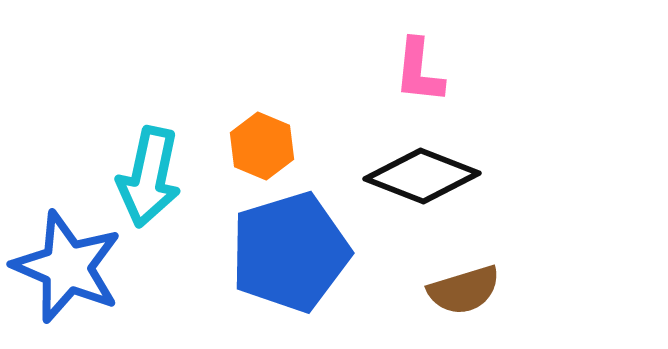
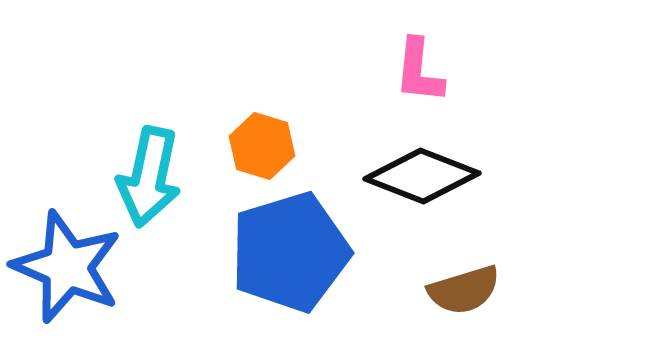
orange hexagon: rotated 6 degrees counterclockwise
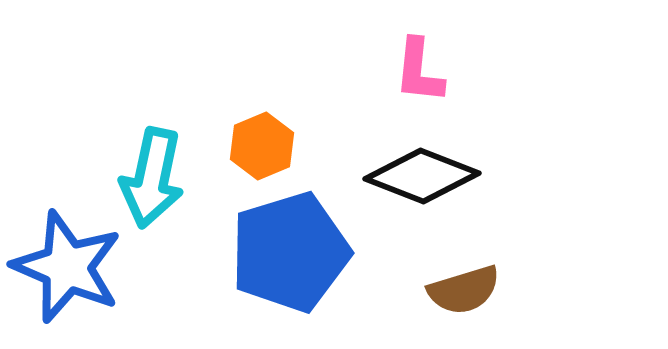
orange hexagon: rotated 20 degrees clockwise
cyan arrow: moved 3 px right, 1 px down
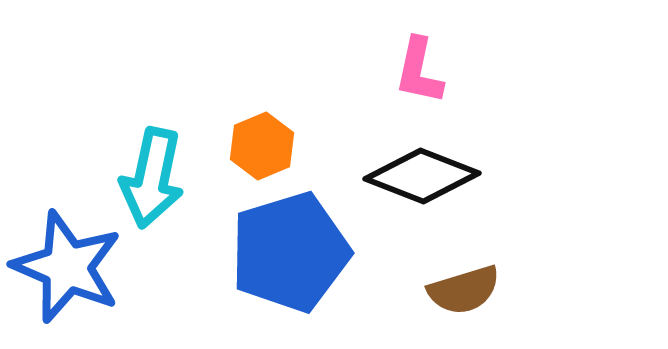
pink L-shape: rotated 6 degrees clockwise
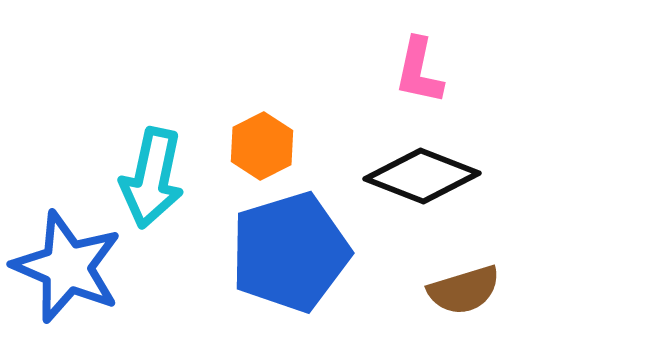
orange hexagon: rotated 4 degrees counterclockwise
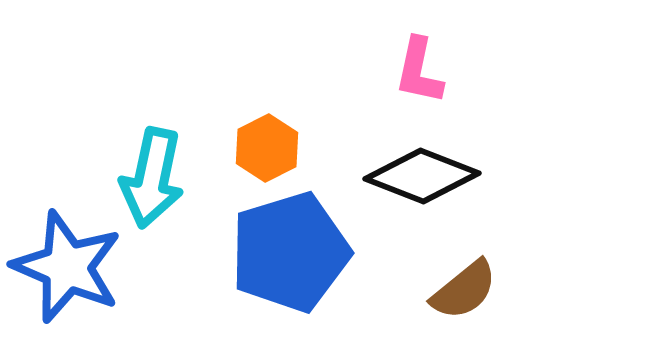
orange hexagon: moved 5 px right, 2 px down
brown semicircle: rotated 22 degrees counterclockwise
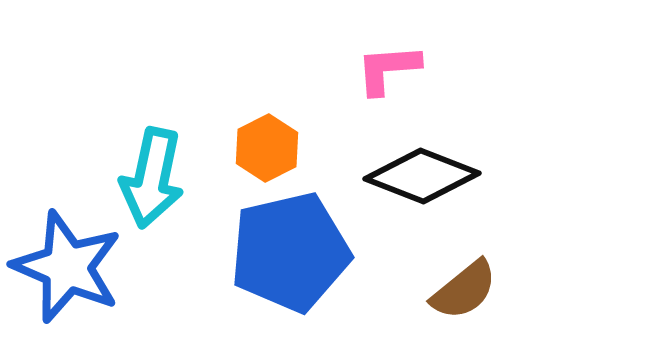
pink L-shape: moved 31 px left, 2 px up; rotated 74 degrees clockwise
blue pentagon: rotated 4 degrees clockwise
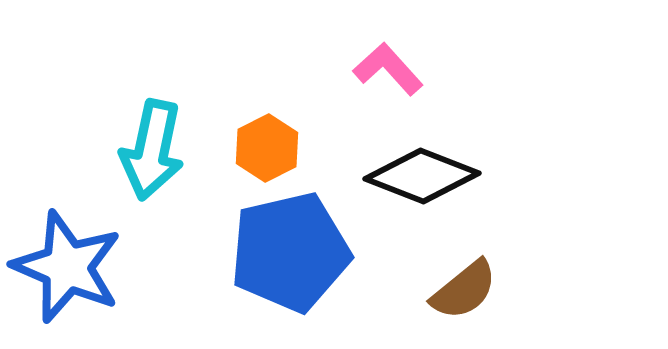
pink L-shape: rotated 52 degrees clockwise
cyan arrow: moved 28 px up
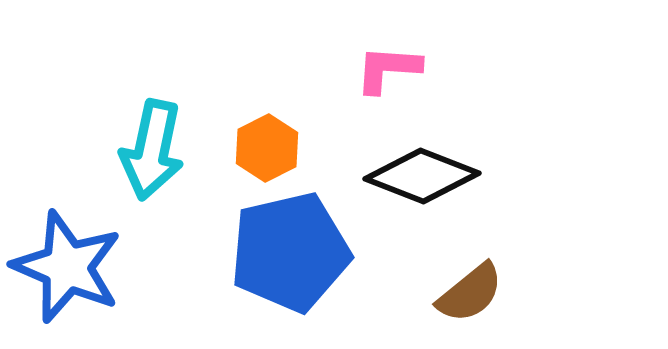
pink L-shape: rotated 44 degrees counterclockwise
brown semicircle: moved 6 px right, 3 px down
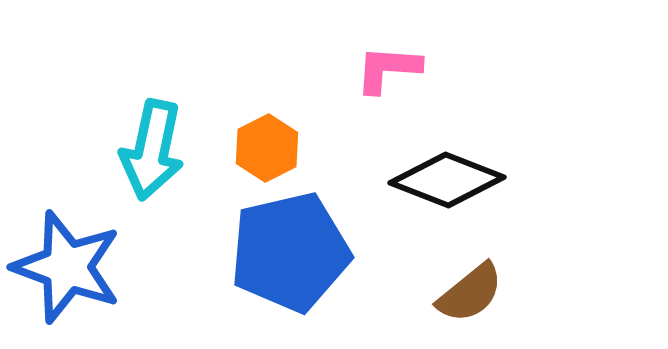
black diamond: moved 25 px right, 4 px down
blue star: rotated 3 degrees counterclockwise
